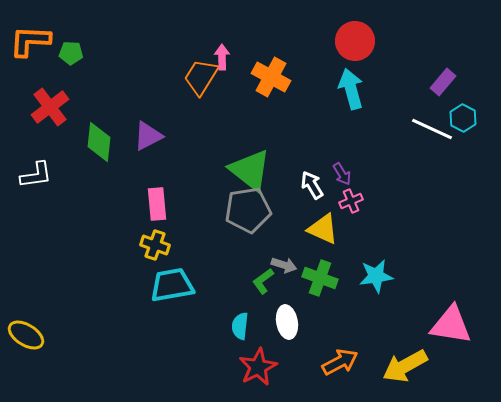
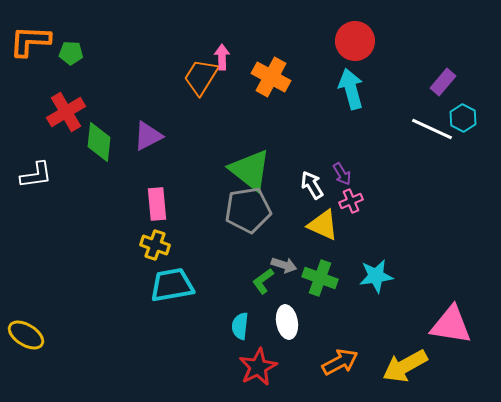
red cross: moved 16 px right, 5 px down; rotated 6 degrees clockwise
yellow triangle: moved 4 px up
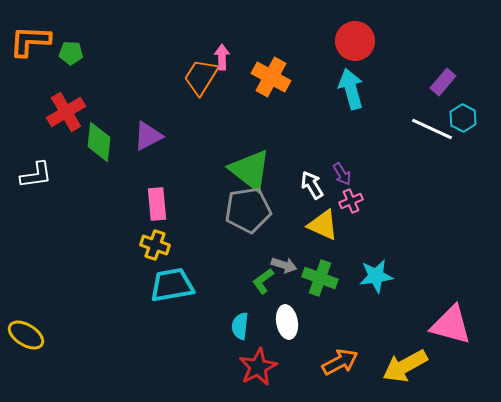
pink triangle: rotated 6 degrees clockwise
